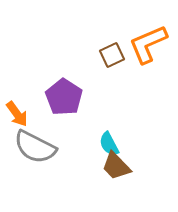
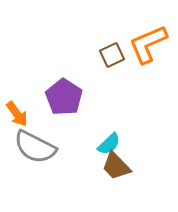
cyan semicircle: rotated 105 degrees counterclockwise
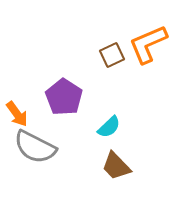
cyan semicircle: moved 17 px up
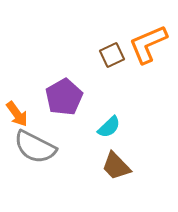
purple pentagon: rotated 9 degrees clockwise
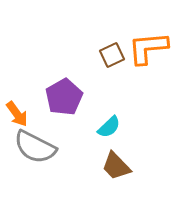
orange L-shape: moved 4 px down; rotated 18 degrees clockwise
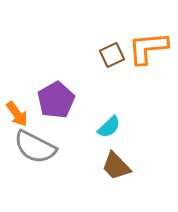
purple pentagon: moved 8 px left, 3 px down
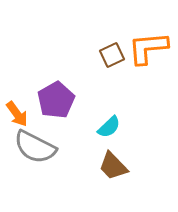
brown trapezoid: moved 3 px left
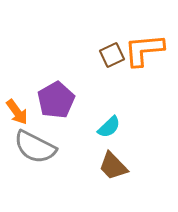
orange L-shape: moved 4 px left, 2 px down
orange arrow: moved 2 px up
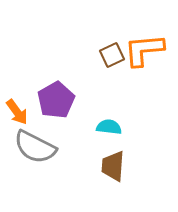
cyan semicircle: rotated 130 degrees counterclockwise
brown trapezoid: rotated 48 degrees clockwise
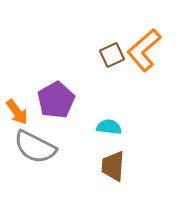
orange L-shape: rotated 36 degrees counterclockwise
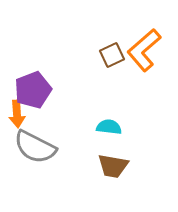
purple pentagon: moved 23 px left, 10 px up; rotated 9 degrees clockwise
orange arrow: moved 2 px down; rotated 32 degrees clockwise
brown trapezoid: rotated 84 degrees counterclockwise
